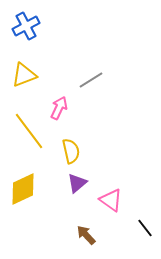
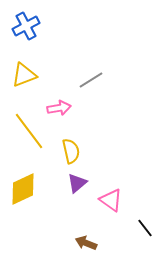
pink arrow: rotated 55 degrees clockwise
brown arrow: moved 8 px down; rotated 25 degrees counterclockwise
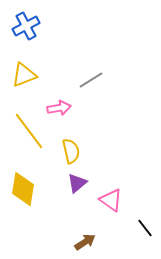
yellow diamond: rotated 56 degrees counterclockwise
brown arrow: moved 1 px left, 1 px up; rotated 125 degrees clockwise
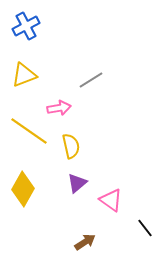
yellow line: rotated 18 degrees counterclockwise
yellow semicircle: moved 5 px up
yellow diamond: rotated 20 degrees clockwise
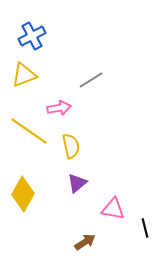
blue cross: moved 6 px right, 10 px down
yellow diamond: moved 5 px down
pink triangle: moved 2 px right, 9 px down; rotated 25 degrees counterclockwise
black line: rotated 24 degrees clockwise
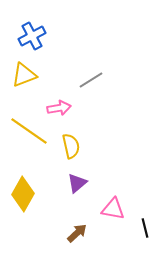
brown arrow: moved 8 px left, 9 px up; rotated 10 degrees counterclockwise
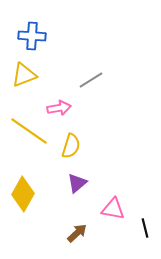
blue cross: rotated 32 degrees clockwise
yellow semicircle: rotated 30 degrees clockwise
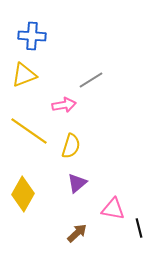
pink arrow: moved 5 px right, 3 px up
black line: moved 6 px left
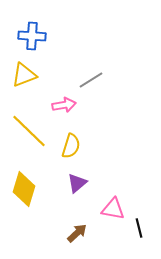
yellow line: rotated 9 degrees clockwise
yellow diamond: moved 1 px right, 5 px up; rotated 12 degrees counterclockwise
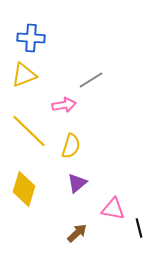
blue cross: moved 1 px left, 2 px down
